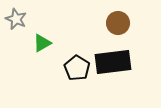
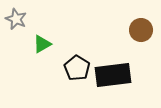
brown circle: moved 23 px right, 7 px down
green triangle: moved 1 px down
black rectangle: moved 13 px down
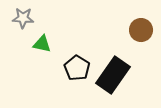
gray star: moved 7 px right, 1 px up; rotated 20 degrees counterclockwise
green triangle: rotated 42 degrees clockwise
black rectangle: rotated 48 degrees counterclockwise
